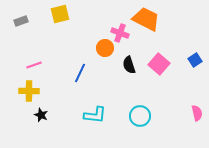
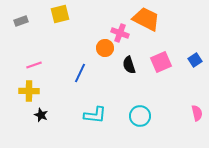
pink square: moved 2 px right, 2 px up; rotated 25 degrees clockwise
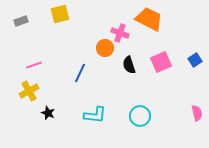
orange trapezoid: moved 3 px right
yellow cross: rotated 30 degrees counterclockwise
black star: moved 7 px right, 2 px up
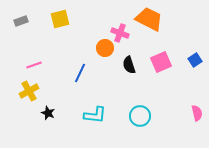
yellow square: moved 5 px down
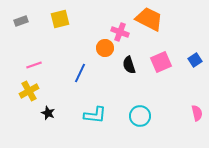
pink cross: moved 1 px up
